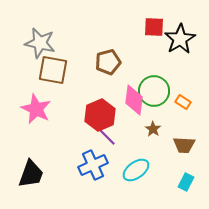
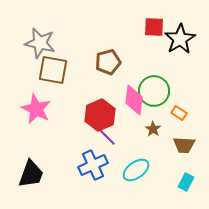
orange rectangle: moved 4 px left, 11 px down
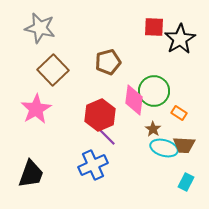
gray star: moved 15 px up
brown square: rotated 36 degrees clockwise
pink star: rotated 16 degrees clockwise
cyan ellipse: moved 28 px right, 22 px up; rotated 52 degrees clockwise
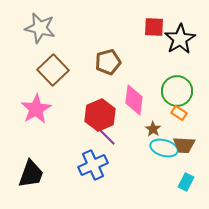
green circle: moved 23 px right
